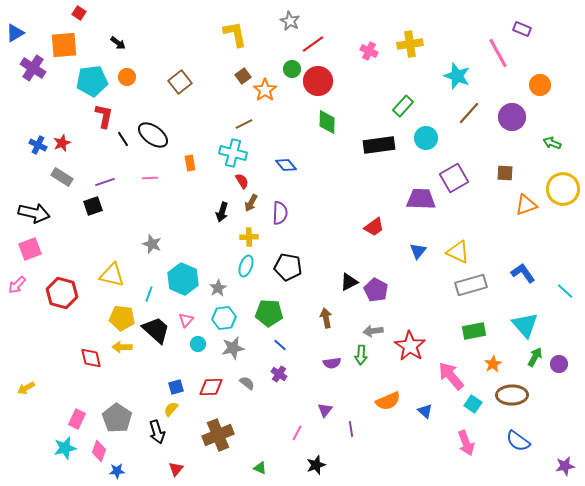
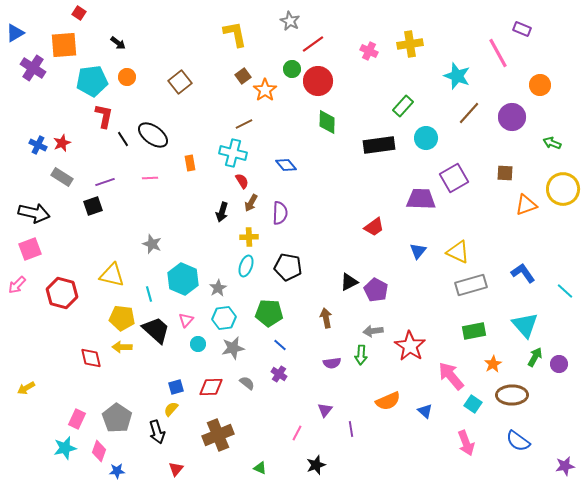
cyan line at (149, 294): rotated 35 degrees counterclockwise
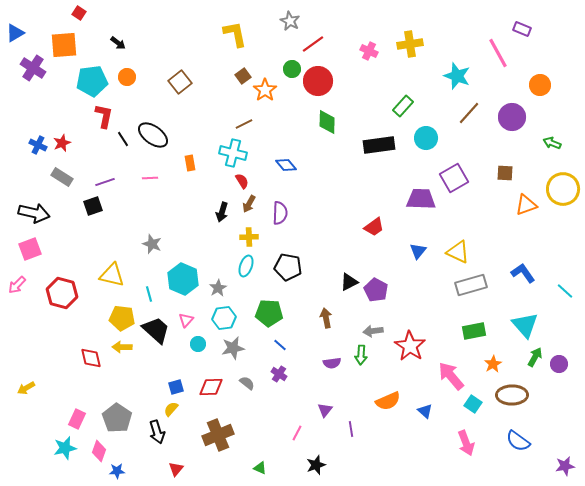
brown arrow at (251, 203): moved 2 px left, 1 px down
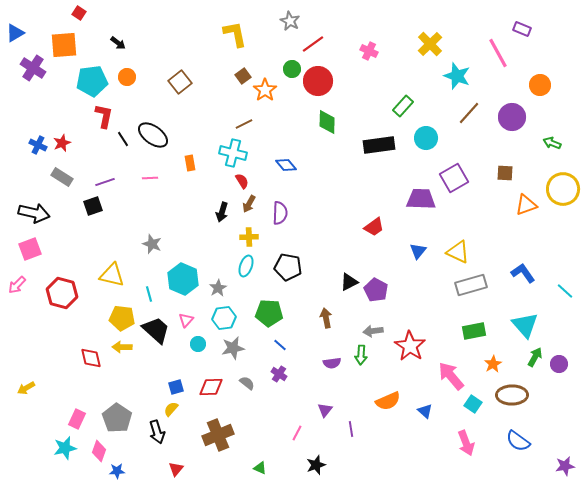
yellow cross at (410, 44): moved 20 px right; rotated 35 degrees counterclockwise
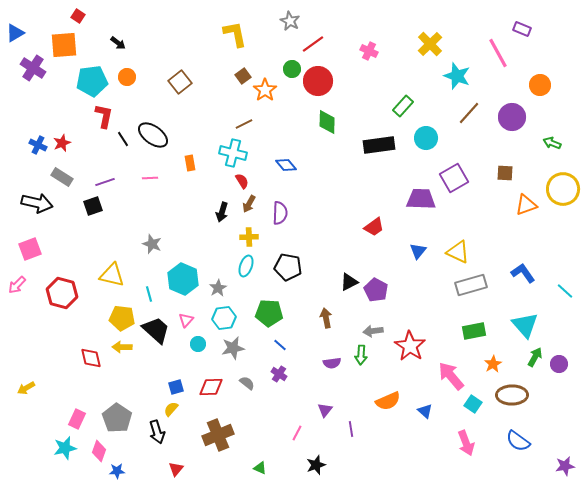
red square at (79, 13): moved 1 px left, 3 px down
black arrow at (34, 213): moved 3 px right, 10 px up
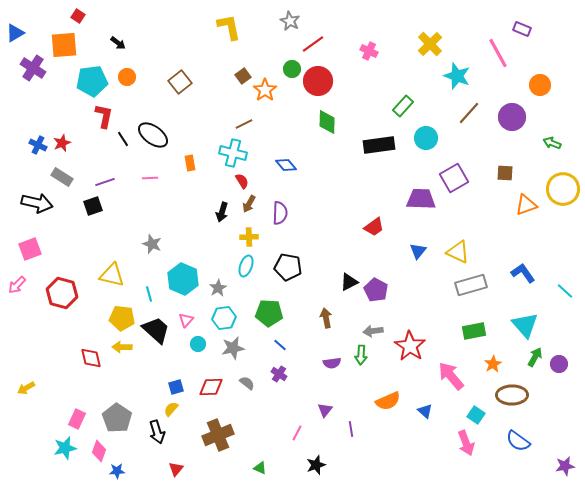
yellow L-shape at (235, 34): moved 6 px left, 7 px up
cyan square at (473, 404): moved 3 px right, 11 px down
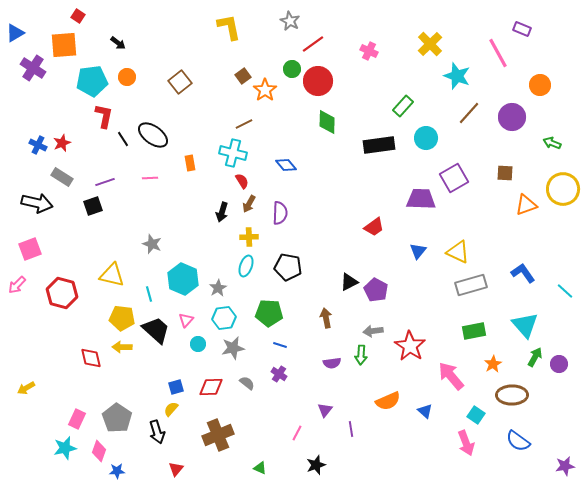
blue line at (280, 345): rotated 24 degrees counterclockwise
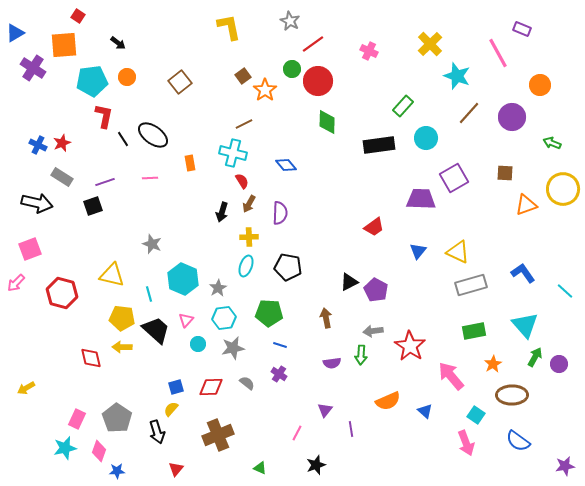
pink arrow at (17, 285): moved 1 px left, 2 px up
